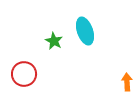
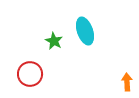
red circle: moved 6 px right
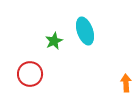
green star: rotated 18 degrees clockwise
orange arrow: moved 1 px left, 1 px down
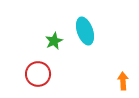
red circle: moved 8 px right
orange arrow: moved 3 px left, 2 px up
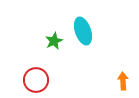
cyan ellipse: moved 2 px left
red circle: moved 2 px left, 6 px down
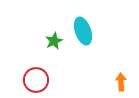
orange arrow: moved 2 px left, 1 px down
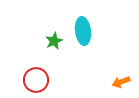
cyan ellipse: rotated 12 degrees clockwise
orange arrow: rotated 108 degrees counterclockwise
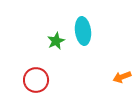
green star: moved 2 px right
orange arrow: moved 1 px right, 5 px up
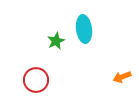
cyan ellipse: moved 1 px right, 2 px up
